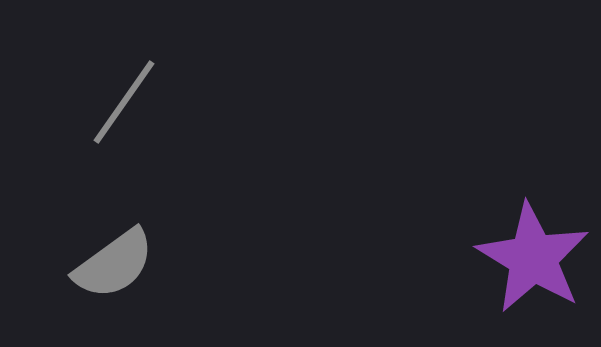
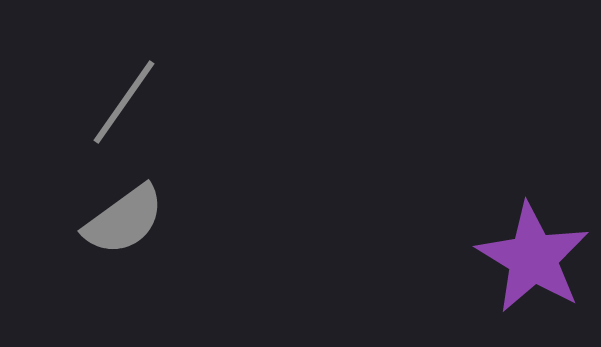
gray semicircle: moved 10 px right, 44 px up
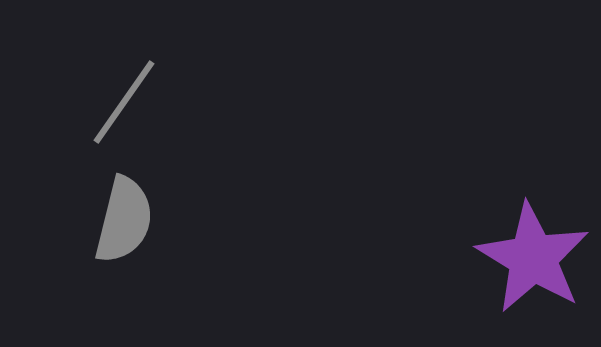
gray semicircle: rotated 40 degrees counterclockwise
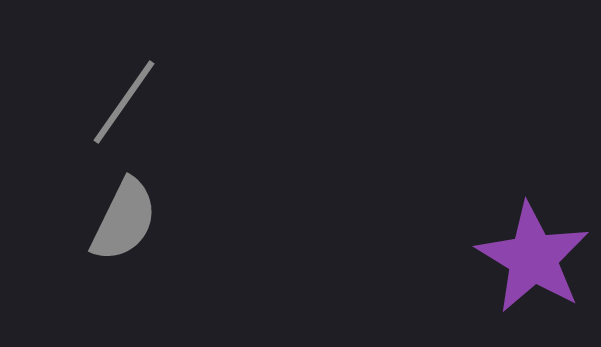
gray semicircle: rotated 12 degrees clockwise
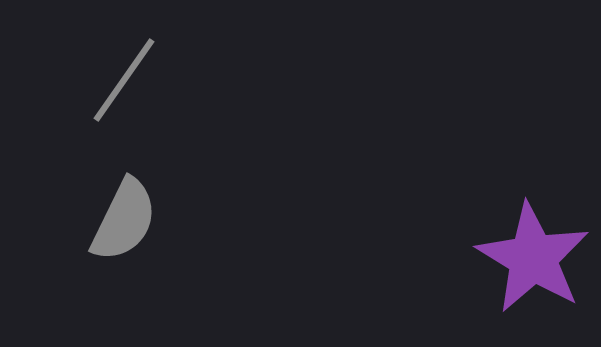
gray line: moved 22 px up
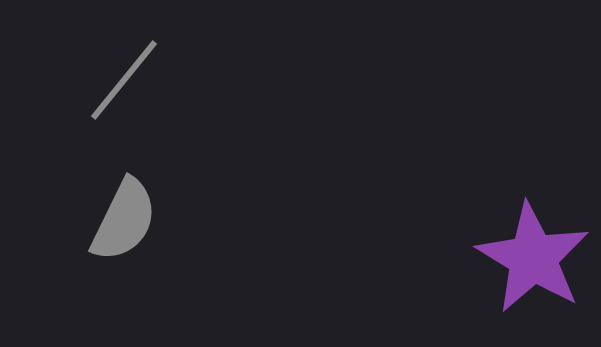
gray line: rotated 4 degrees clockwise
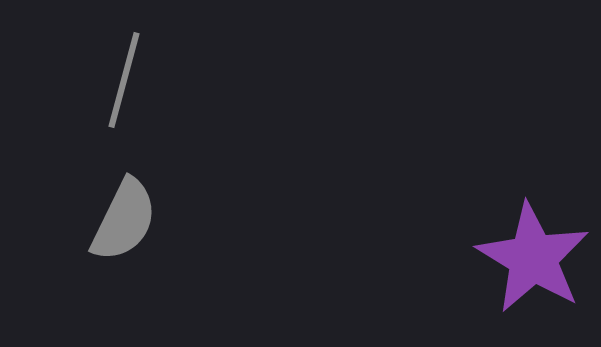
gray line: rotated 24 degrees counterclockwise
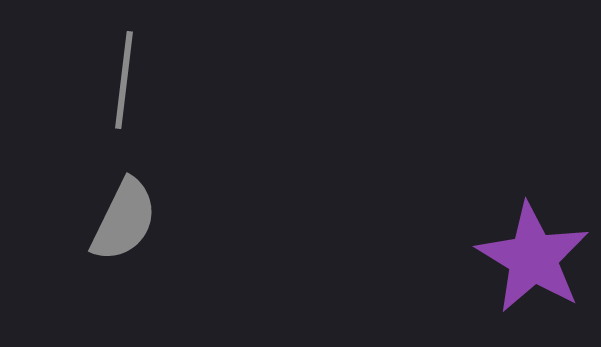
gray line: rotated 8 degrees counterclockwise
